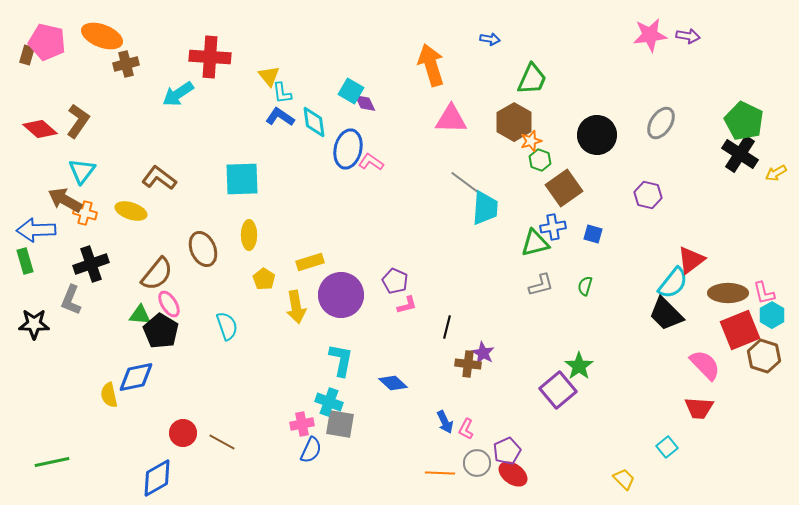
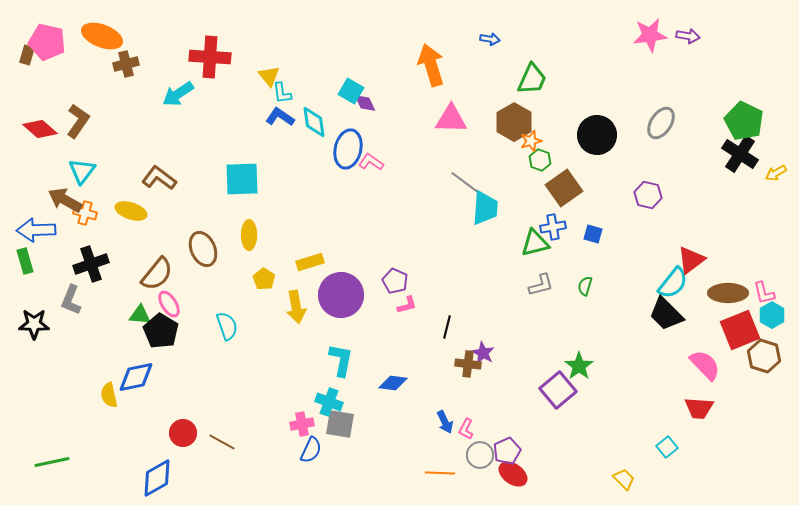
blue diamond at (393, 383): rotated 36 degrees counterclockwise
gray circle at (477, 463): moved 3 px right, 8 px up
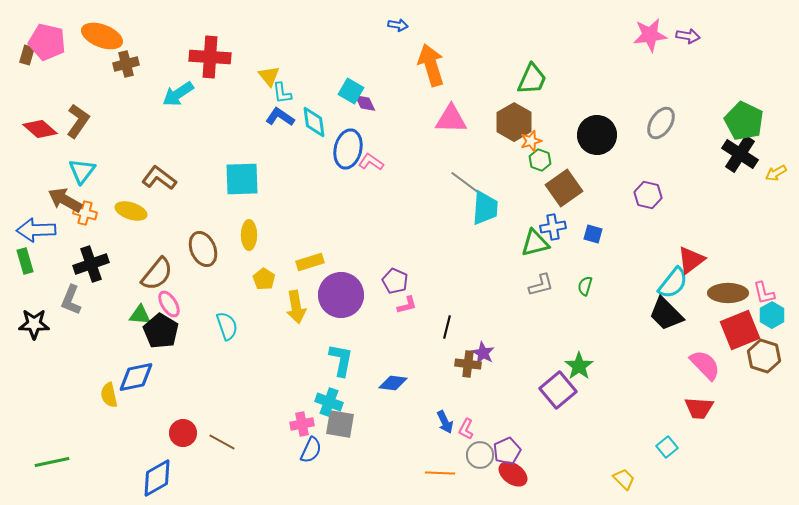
blue arrow at (490, 39): moved 92 px left, 14 px up
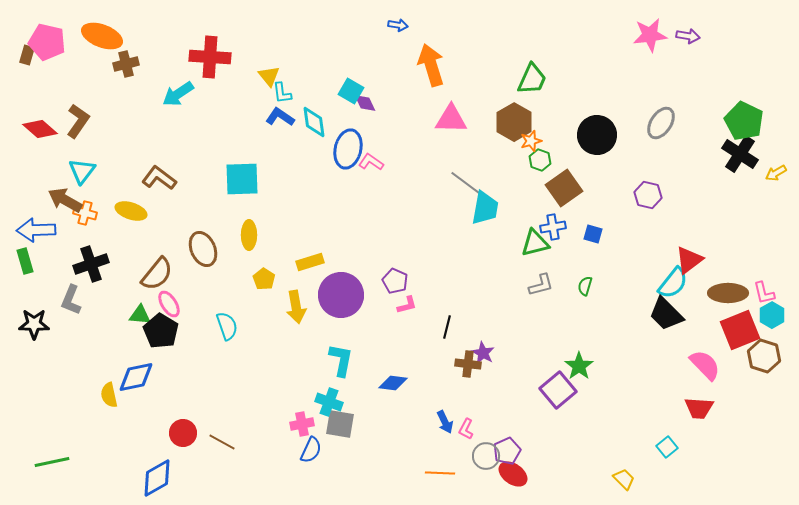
cyan trapezoid at (485, 208): rotated 6 degrees clockwise
red triangle at (691, 260): moved 2 px left
gray circle at (480, 455): moved 6 px right, 1 px down
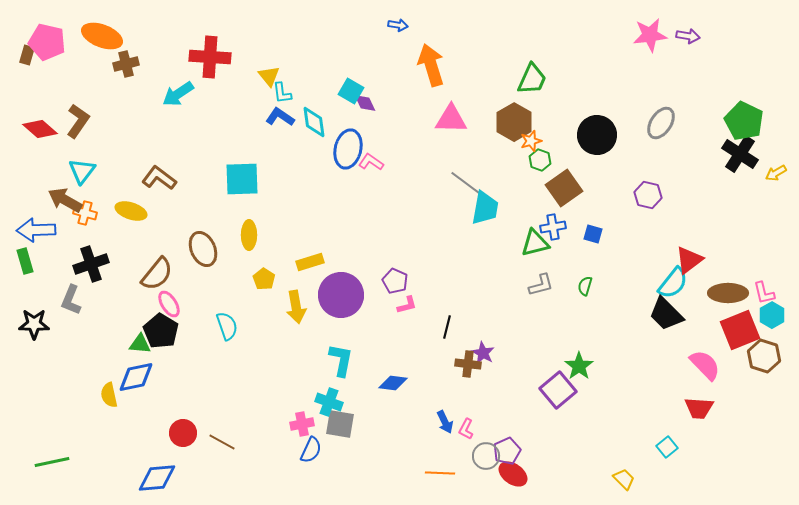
green triangle at (140, 315): moved 29 px down
blue diamond at (157, 478): rotated 24 degrees clockwise
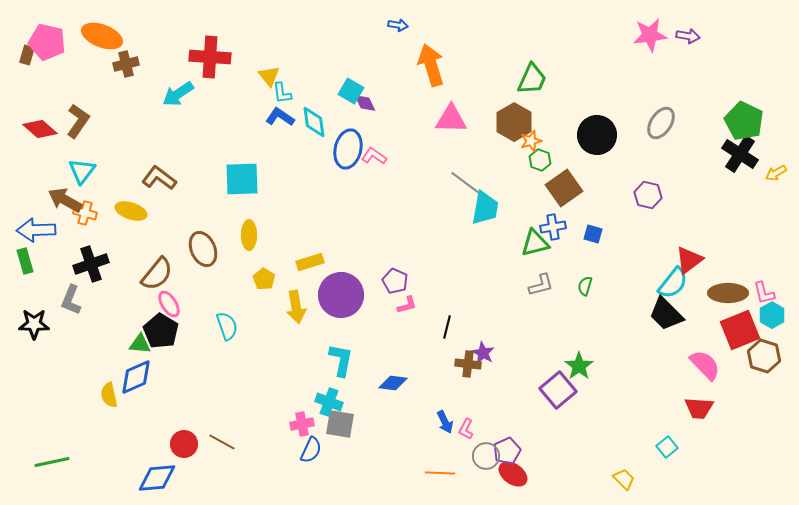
pink L-shape at (371, 162): moved 3 px right, 6 px up
blue diamond at (136, 377): rotated 12 degrees counterclockwise
red circle at (183, 433): moved 1 px right, 11 px down
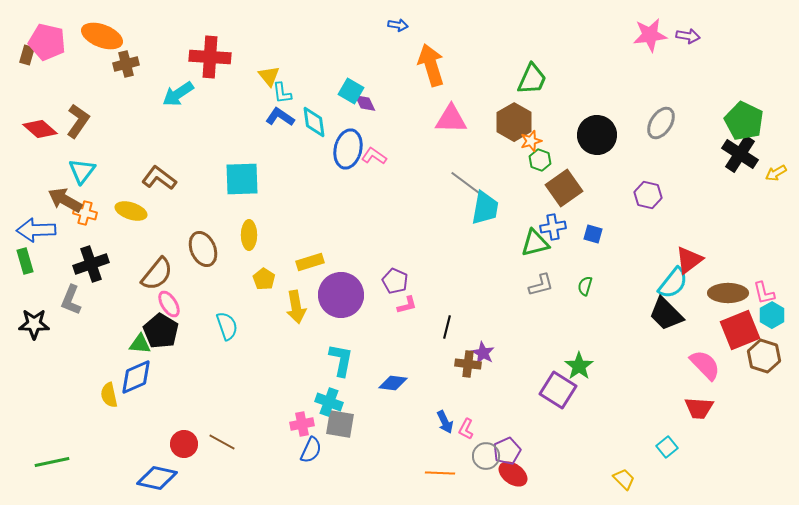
purple square at (558, 390): rotated 18 degrees counterclockwise
blue diamond at (157, 478): rotated 18 degrees clockwise
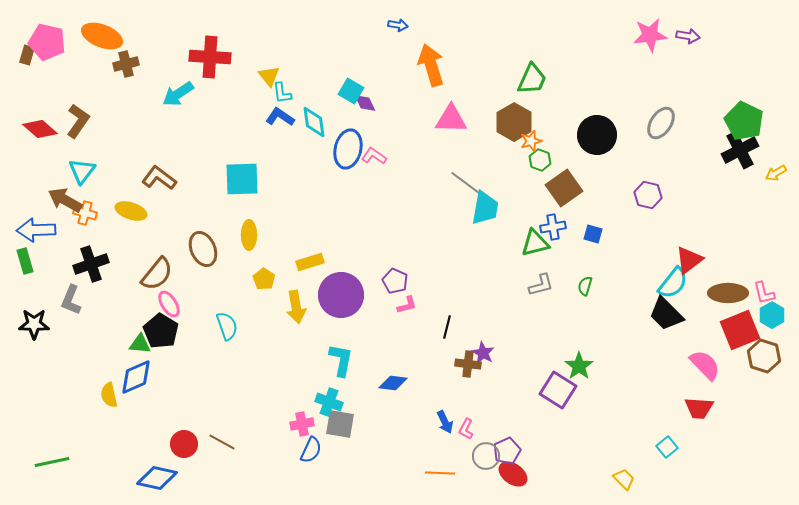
black cross at (740, 154): moved 4 px up; rotated 30 degrees clockwise
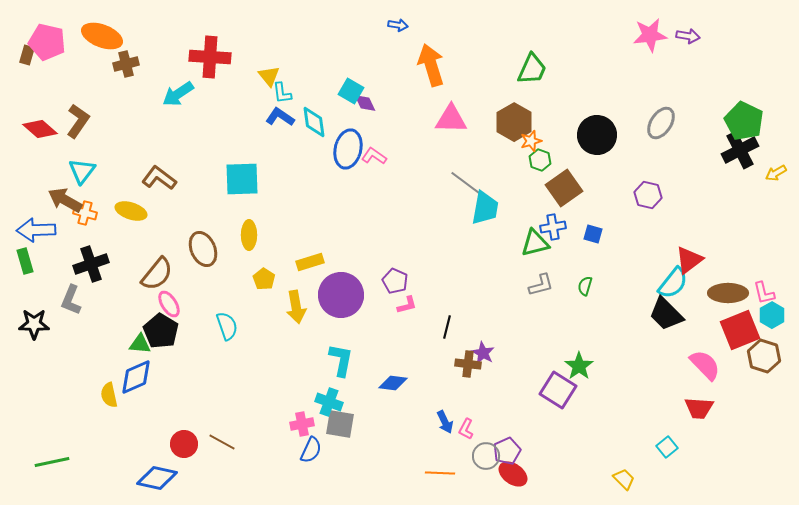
green trapezoid at (532, 79): moved 10 px up
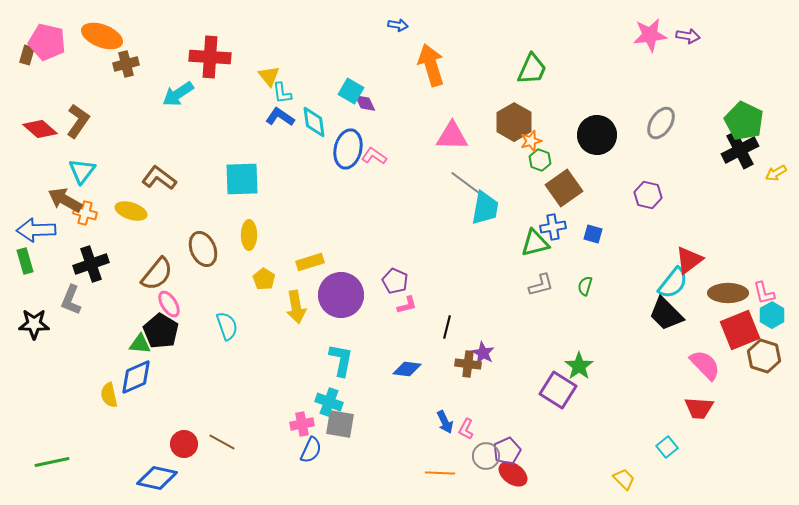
pink triangle at (451, 119): moved 1 px right, 17 px down
blue diamond at (393, 383): moved 14 px right, 14 px up
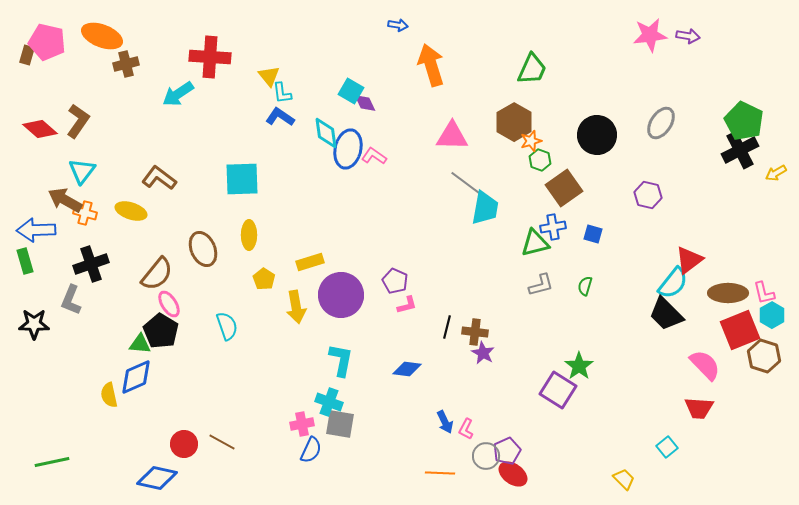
cyan diamond at (314, 122): moved 12 px right, 11 px down
brown cross at (468, 364): moved 7 px right, 32 px up
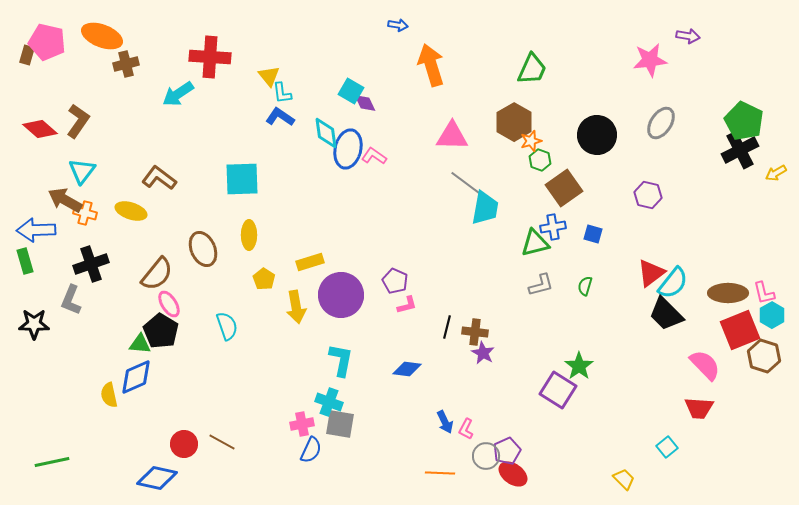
pink star at (650, 35): moved 25 px down
red triangle at (689, 260): moved 38 px left, 13 px down
